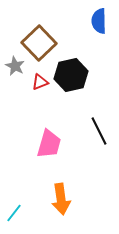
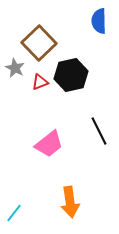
gray star: moved 2 px down
pink trapezoid: rotated 36 degrees clockwise
orange arrow: moved 9 px right, 3 px down
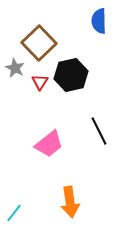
red triangle: rotated 36 degrees counterclockwise
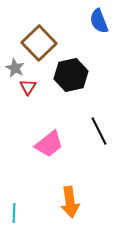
blue semicircle: rotated 20 degrees counterclockwise
red triangle: moved 12 px left, 5 px down
cyan line: rotated 36 degrees counterclockwise
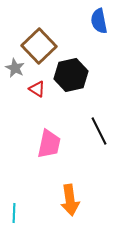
blue semicircle: rotated 10 degrees clockwise
brown square: moved 3 px down
red triangle: moved 9 px right, 2 px down; rotated 30 degrees counterclockwise
pink trapezoid: rotated 40 degrees counterclockwise
orange arrow: moved 2 px up
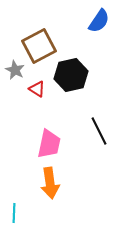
blue semicircle: rotated 135 degrees counterclockwise
brown square: rotated 16 degrees clockwise
gray star: moved 2 px down
orange arrow: moved 20 px left, 17 px up
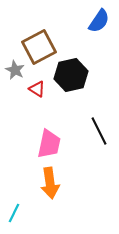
brown square: moved 1 px down
cyan line: rotated 24 degrees clockwise
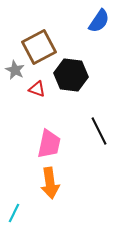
black hexagon: rotated 20 degrees clockwise
red triangle: rotated 12 degrees counterclockwise
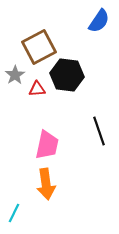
gray star: moved 5 px down; rotated 12 degrees clockwise
black hexagon: moved 4 px left
red triangle: rotated 24 degrees counterclockwise
black line: rotated 8 degrees clockwise
pink trapezoid: moved 2 px left, 1 px down
orange arrow: moved 4 px left, 1 px down
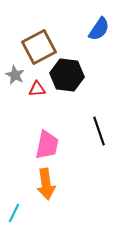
blue semicircle: moved 8 px down
gray star: rotated 12 degrees counterclockwise
